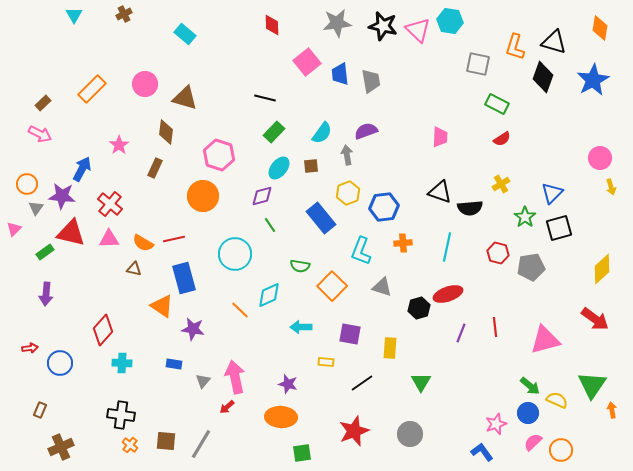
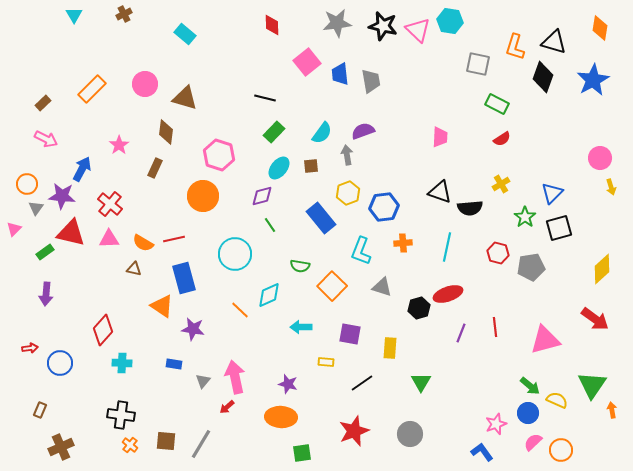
purple semicircle at (366, 131): moved 3 px left
pink arrow at (40, 134): moved 6 px right, 5 px down
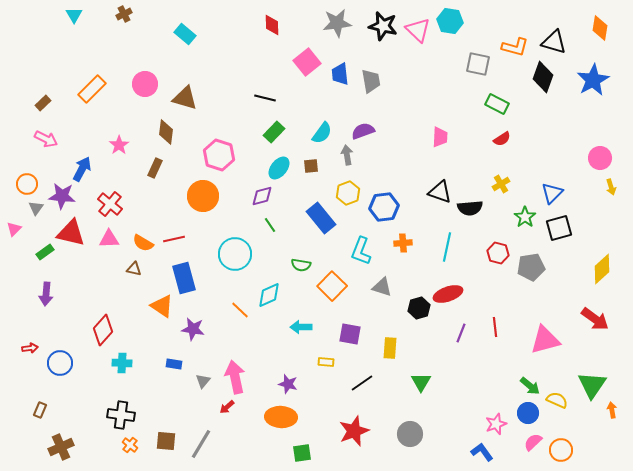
orange L-shape at (515, 47): rotated 92 degrees counterclockwise
green semicircle at (300, 266): moved 1 px right, 1 px up
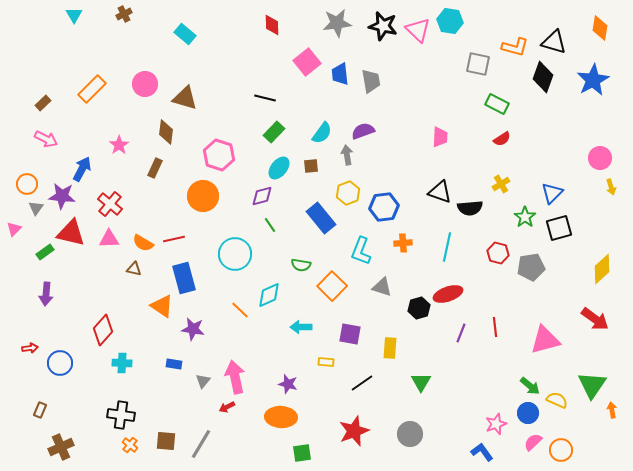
red arrow at (227, 407): rotated 14 degrees clockwise
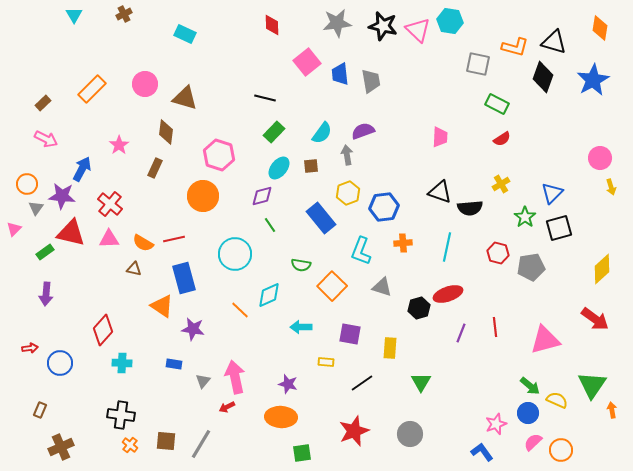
cyan rectangle at (185, 34): rotated 15 degrees counterclockwise
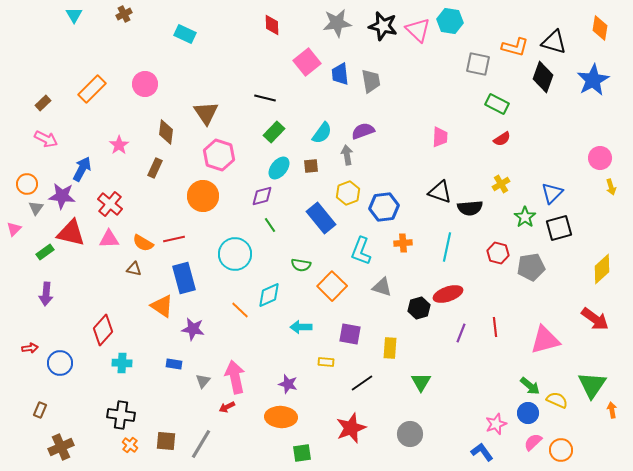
brown triangle at (185, 98): moved 21 px right, 15 px down; rotated 40 degrees clockwise
red star at (354, 431): moved 3 px left, 3 px up
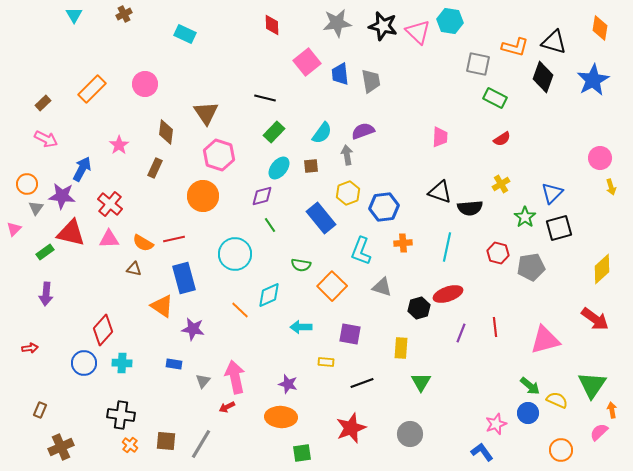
pink triangle at (418, 30): moved 2 px down
green rectangle at (497, 104): moved 2 px left, 6 px up
yellow rectangle at (390, 348): moved 11 px right
blue circle at (60, 363): moved 24 px right
black line at (362, 383): rotated 15 degrees clockwise
pink semicircle at (533, 442): moved 66 px right, 10 px up
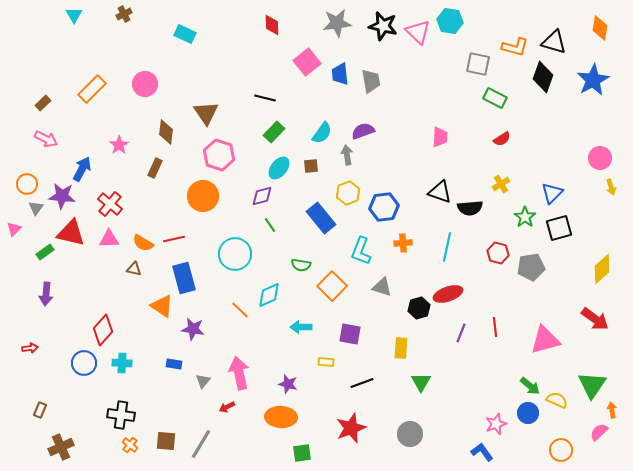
pink arrow at (235, 377): moved 4 px right, 4 px up
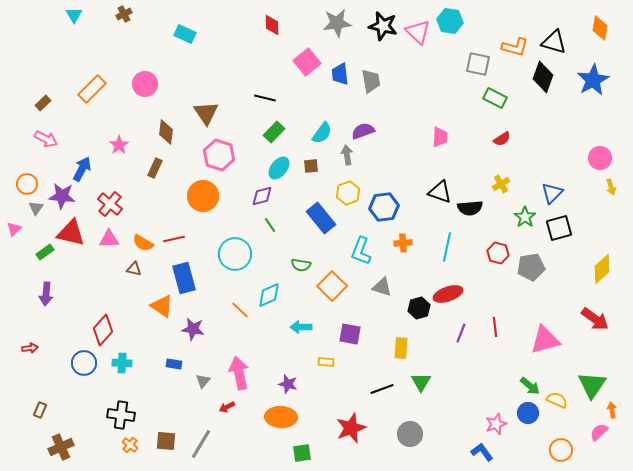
black line at (362, 383): moved 20 px right, 6 px down
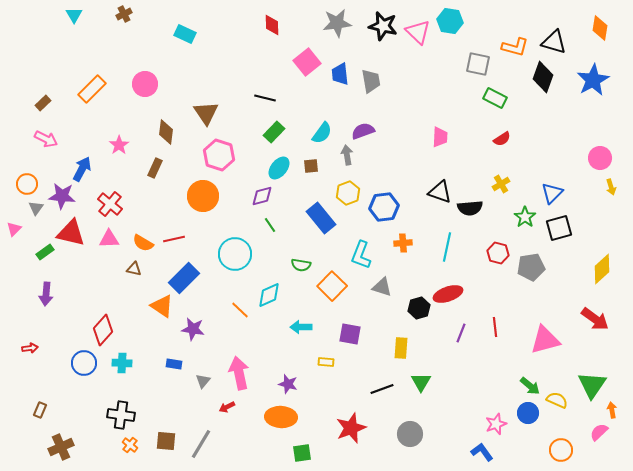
cyan L-shape at (361, 251): moved 4 px down
blue rectangle at (184, 278): rotated 60 degrees clockwise
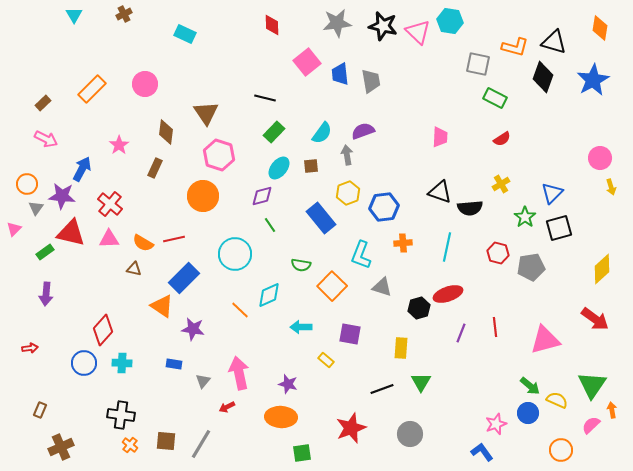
yellow rectangle at (326, 362): moved 2 px up; rotated 35 degrees clockwise
pink semicircle at (599, 432): moved 8 px left, 7 px up
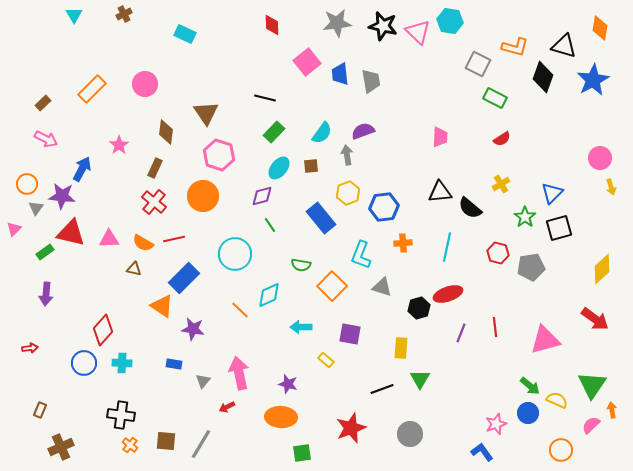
black triangle at (554, 42): moved 10 px right, 4 px down
gray square at (478, 64): rotated 15 degrees clockwise
black triangle at (440, 192): rotated 25 degrees counterclockwise
red cross at (110, 204): moved 44 px right, 2 px up
black semicircle at (470, 208): rotated 45 degrees clockwise
green triangle at (421, 382): moved 1 px left, 3 px up
